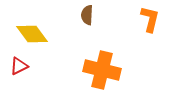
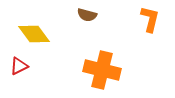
brown semicircle: rotated 78 degrees counterclockwise
yellow diamond: moved 2 px right
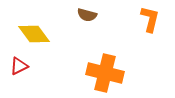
orange cross: moved 3 px right, 3 px down
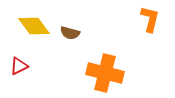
brown semicircle: moved 17 px left, 18 px down
yellow diamond: moved 8 px up
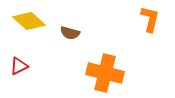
yellow diamond: moved 5 px left, 5 px up; rotated 12 degrees counterclockwise
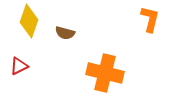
yellow diamond: rotated 68 degrees clockwise
brown semicircle: moved 5 px left
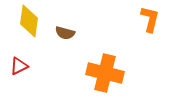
yellow diamond: rotated 12 degrees counterclockwise
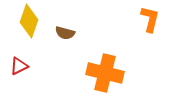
yellow diamond: rotated 12 degrees clockwise
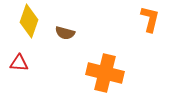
red triangle: moved 3 px up; rotated 30 degrees clockwise
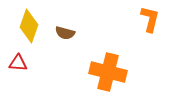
yellow diamond: moved 5 px down
red triangle: moved 1 px left
orange cross: moved 3 px right, 1 px up
